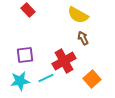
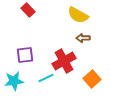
brown arrow: rotated 64 degrees counterclockwise
cyan star: moved 6 px left
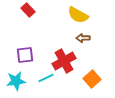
cyan star: moved 2 px right
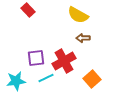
purple square: moved 11 px right, 3 px down
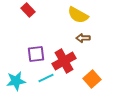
purple square: moved 4 px up
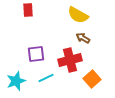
red rectangle: rotated 40 degrees clockwise
brown arrow: rotated 32 degrees clockwise
red cross: moved 6 px right, 1 px up; rotated 15 degrees clockwise
cyan star: rotated 12 degrees counterclockwise
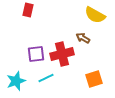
red rectangle: rotated 16 degrees clockwise
yellow semicircle: moved 17 px right
red cross: moved 8 px left, 6 px up
orange square: moved 2 px right; rotated 24 degrees clockwise
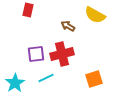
brown arrow: moved 15 px left, 12 px up
cyan star: moved 1 px left, 2 px down; rotated 12 degrees counterclockwise
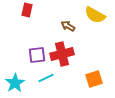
red rectangle: moved 1 px left
purple square: moved 1 px right, 1 px down
